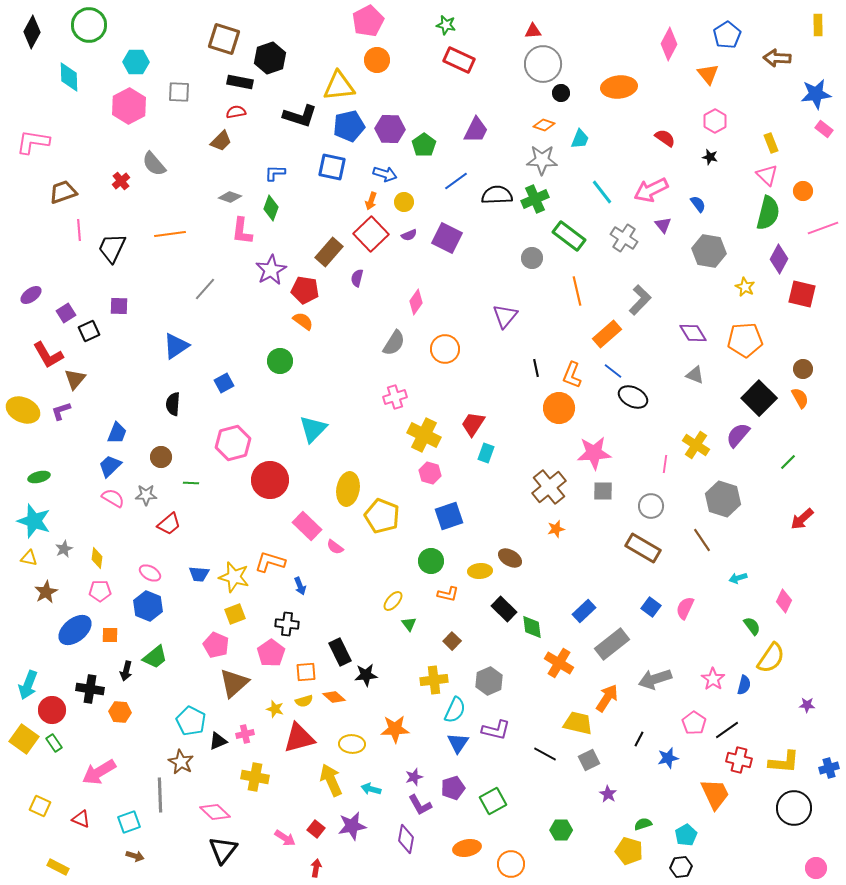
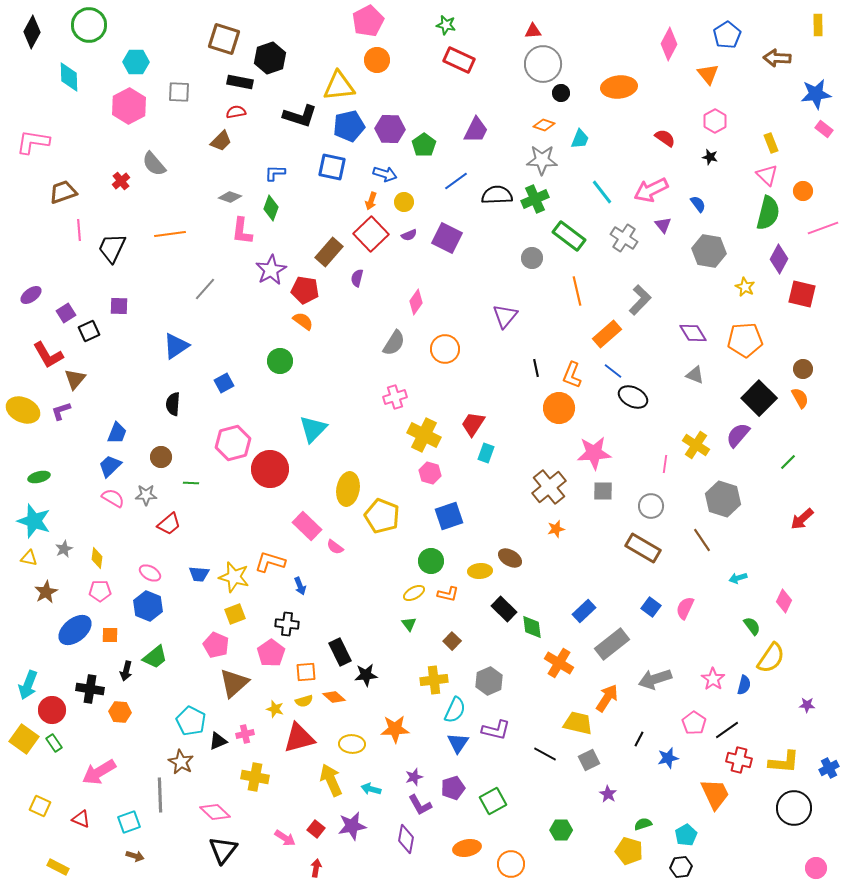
red circle at (270, 480): moved 11 px up
yellow ellipse at (393, 601): moved 21 px right, 8 px up; rotated 20 degrees clockwise
blue cross at (829, 768): rotated 12 degrees counterclockwise
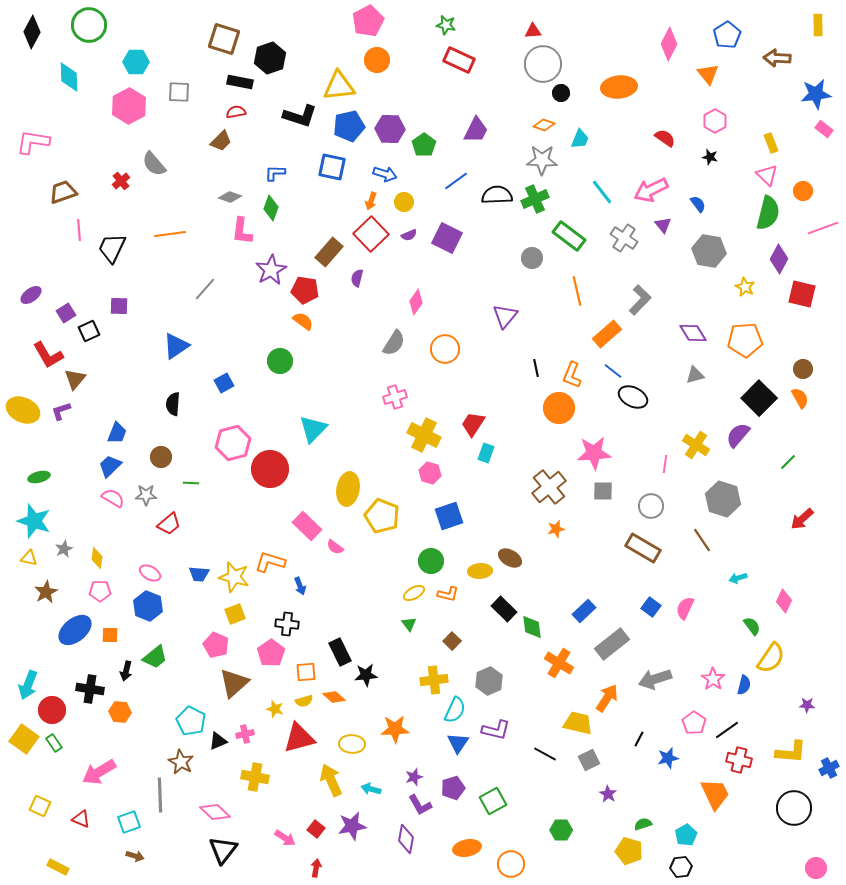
gray triangle at (695, 375): rotated 36 degrees counterclockwise
yellow L-shape at (784, 762): moved 7 px right, 10 px up
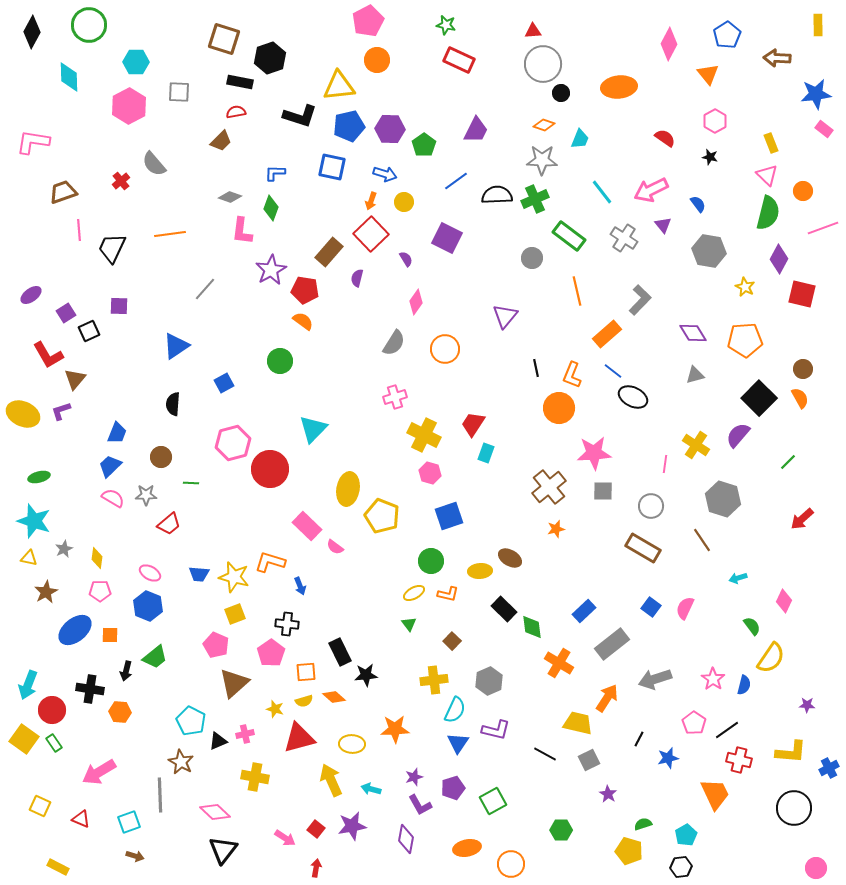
purple semicircle at (409, 235): moved 3 px left, 24 px down; rotated 98 degrees counterclockwise
yellow ellipse at (23, 410): moved 4 px down
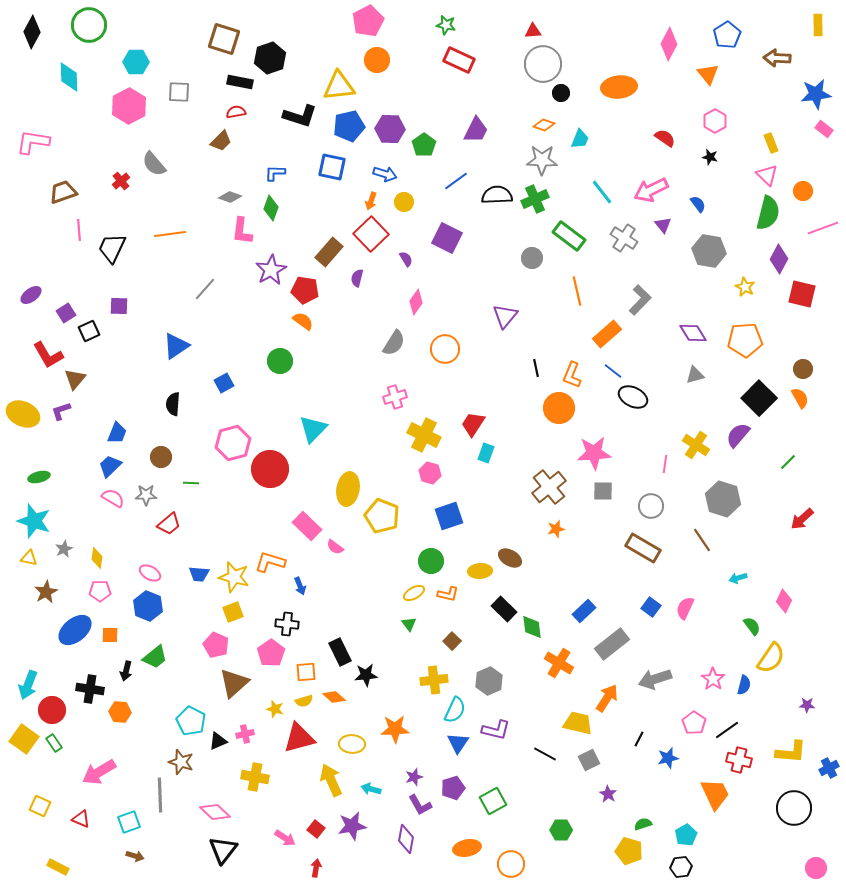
yellow square at (235, 614): moved 2 px left, 2 px up
brown star at (181, 762): rotated 10 degrees counterclockwise
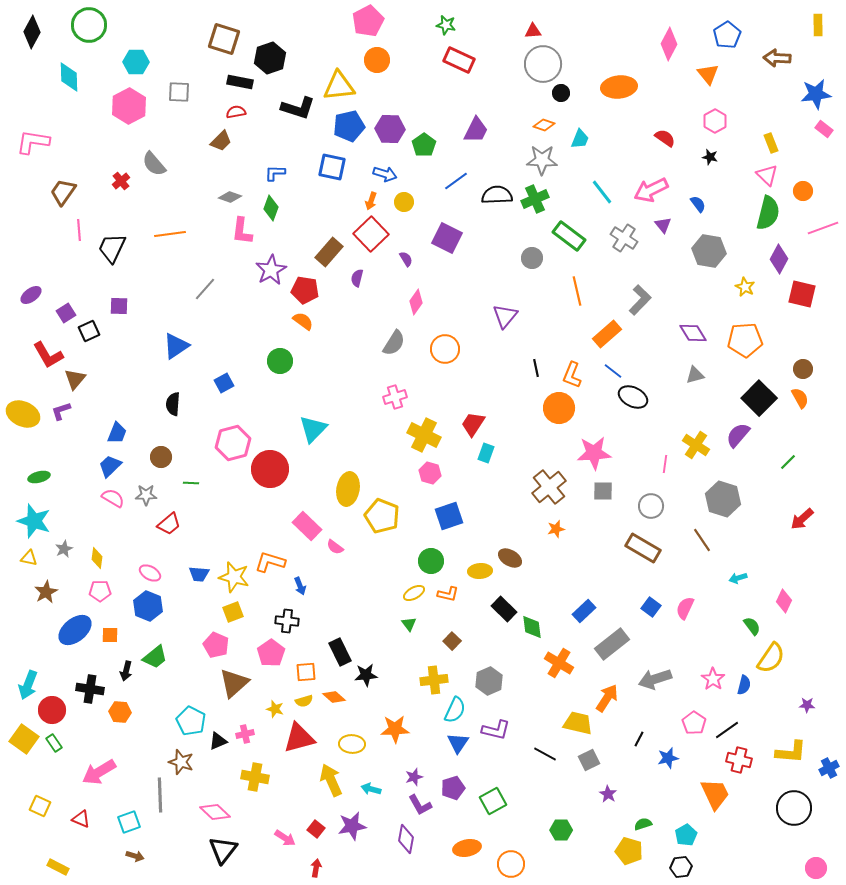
black L-shape at (300, 116): moved 2 px left, 8 px up
brown trapezoid at (63, 192): rotated 36 degrees counterclockwise
black cross at (287, 624): moved 3 px up
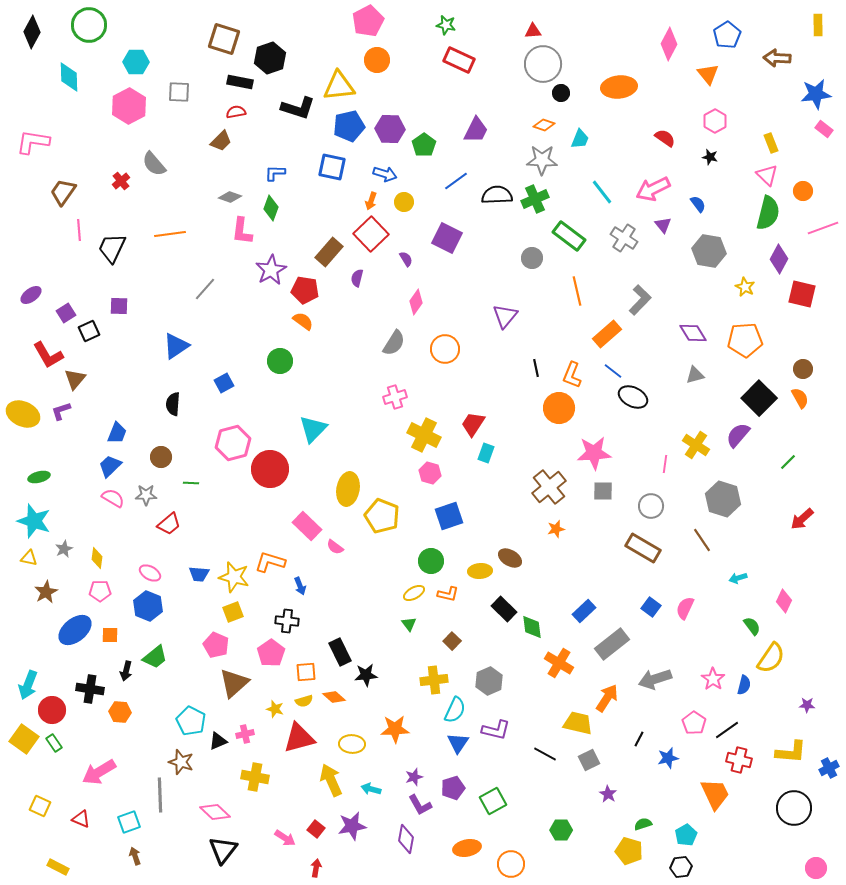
pink arrow at (651, 190): moved 2 px right, 1 px up
brown arrow at (135, 856): rotated 126 degrees counterclockwise
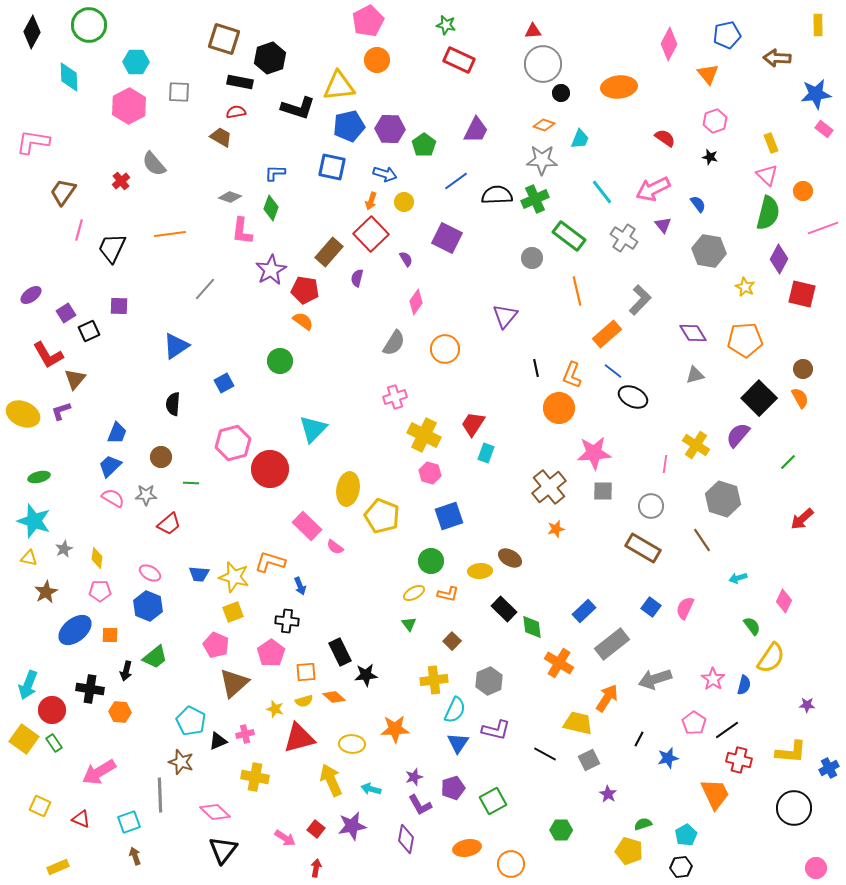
blue pentagon at (727, 35): rotated 20 degrees clockwise
pink hexagon at (715, 121): rotated 10 degrees clockwise
brown trapezoid at (221, 141): moved 4 px up; rotated 105 degrees counterclockwise
pink line at (79, 230): rotated 20 degrees clockwise
yellow rectangle at (58, 867): rotated 50 degrees counterclockwise
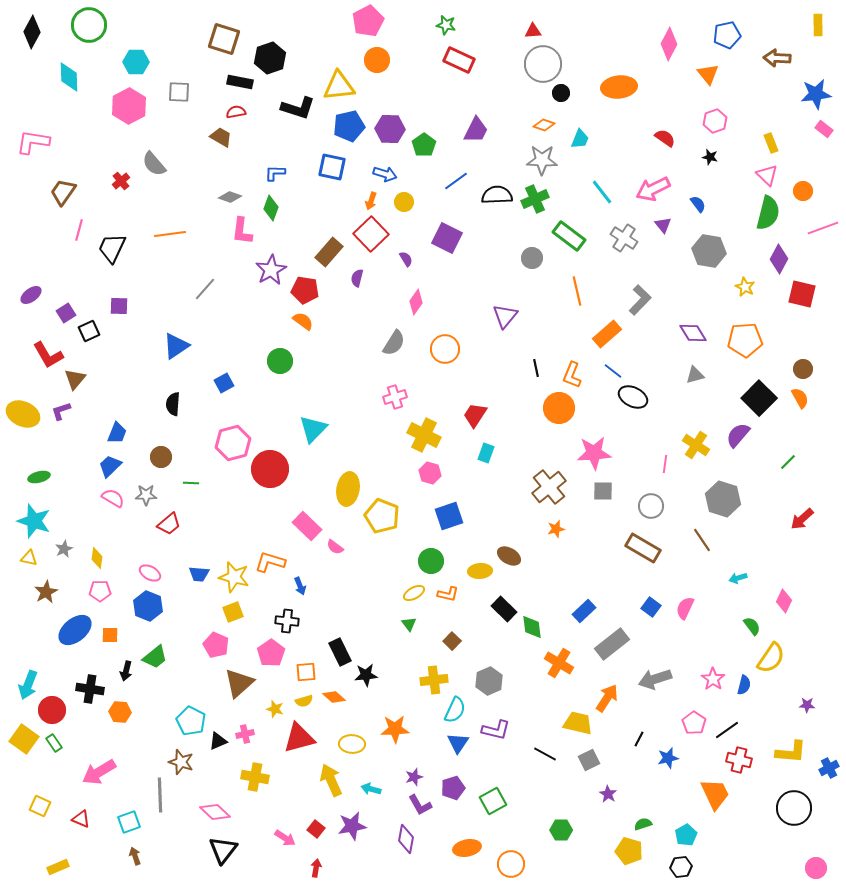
red trapezoid at (473, 424): moved 2 px right, 9 px up
brown ellipse at (510, 558): moved 1 px left, 2 px up
brown triangle at (234, 683): moved 5 px right
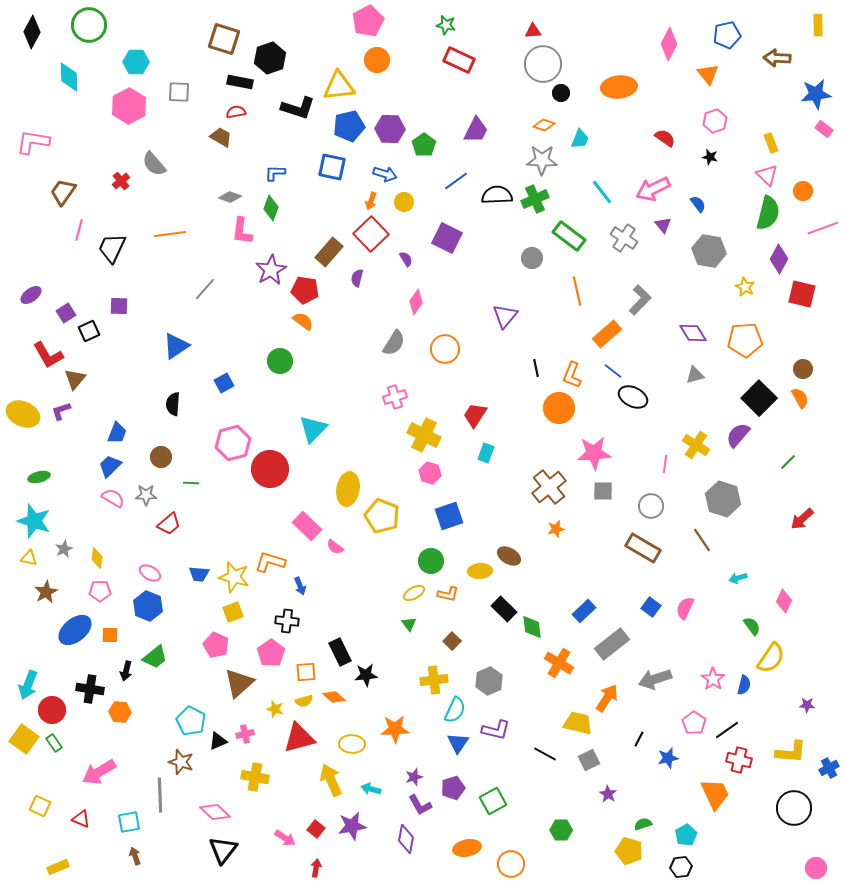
cyan square at (129, 822): rotated 10 degrees clockwise
